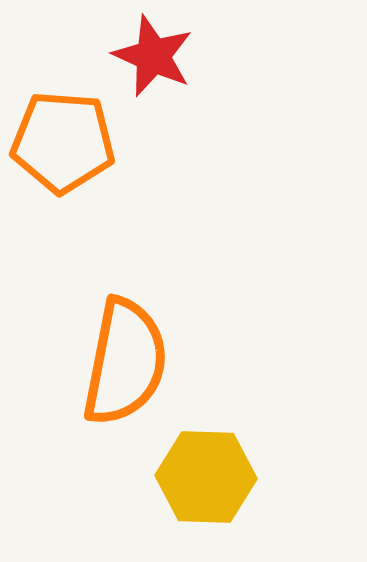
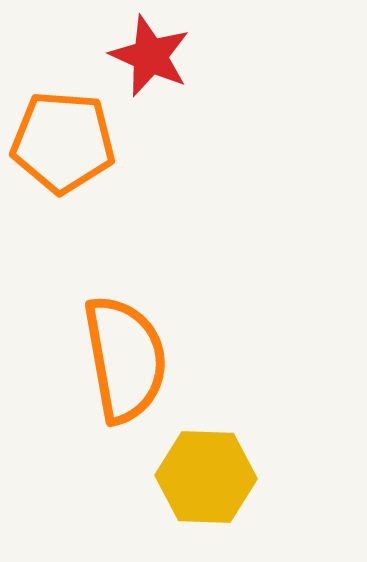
red star: moved 3 px left
orange semicircle: moved 3 px up; rotated 21 degrees counterclockwise
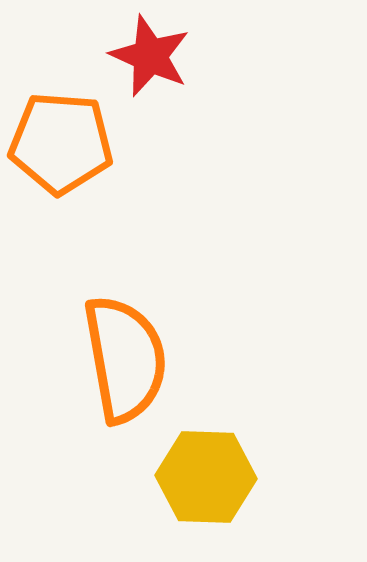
orange pentagon: moved 2 px left, 1 px down
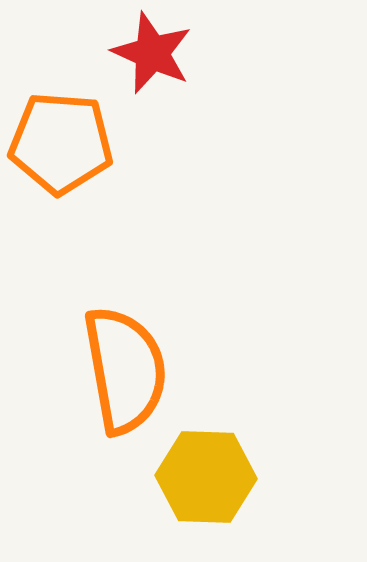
red star: moved 2 px right, 3 px up
orange semicircle: moved 11 px down
